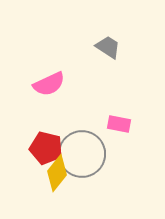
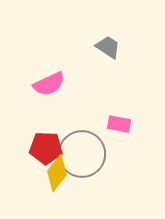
red pentagon: rotated 12 degrees counterclockwise
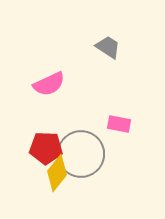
gray circle: moved 1 px left
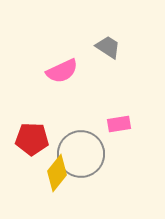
pink semicircle: moved 13 px right, 13 px up
pink rectangle: rotated 20 degrees counterclockwise
red pentagon: moved 14 px left, 9 px up
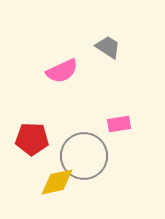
gray circle: moved 3 px right, 2 px down
yellow diamond: moved 9 px down; rotated 39 degrees clockwise
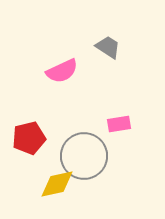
red pentagon: moved 3 px left, 1 px up; rotated 16 degrees counterclockwise
yellow diamond: moved 2 px down
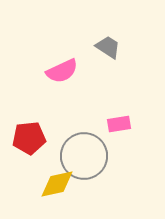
red pentagon: rotated 8 degrees clockwise
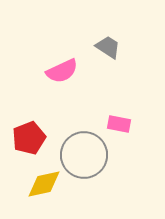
pink rectangle: rotated 20 degrees clockwise
red pentagon: rotated 16 degrees counterclockwise
gray circle: moved 1 px up
yellow diamond: moved 13 px left
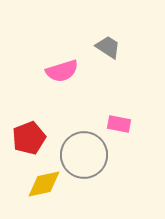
pink semicircle: rotated 8 degrees clockwise
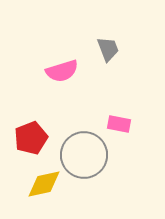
gray trapezoid: moved 2 px down; rotated 36 degrees clockwise
red pentagon: moved 2 px right
